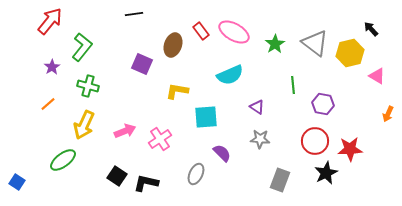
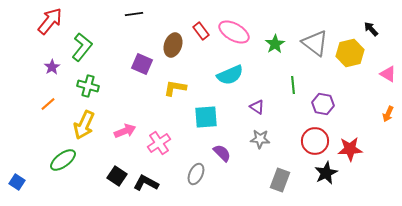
pink triangle: moved 11 px right, 2 px up
yellow L-shape: moved 2 px left, 3 px up
pink cross: moved 1 px left, 4 px down
black L-shape: rotated 15 degrees clockwise
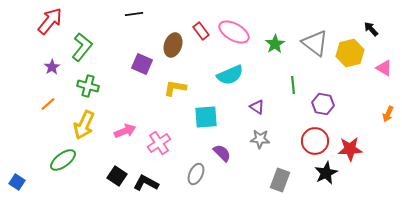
pink triangle: moved 4 px left, 6 px up
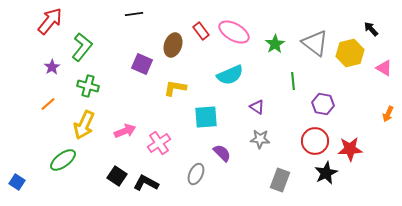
green line: moved 4 px up
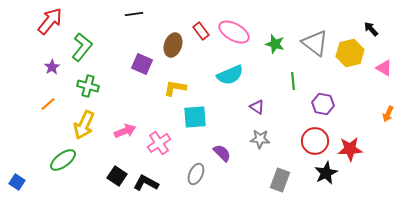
green star: rotated 24 degrees counterclockwise
cyan square: moved 11 px left
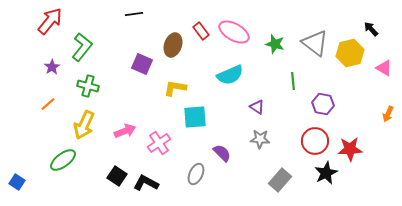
gray rectangle: rotated 20 degrees clockwise
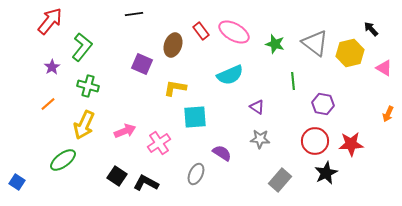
red star: moved 1 px right, 5 px up
purple semicircle: rotated 12 degrees counterclockwise
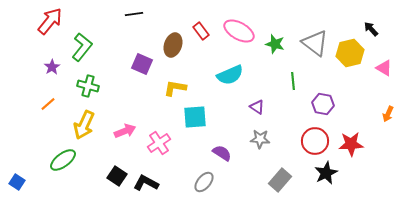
pink ellipse: moved 5 px right, 1 px up
gray ellipse: moved 8 px right, 8 px down; rotated 15 degrees clockwise
